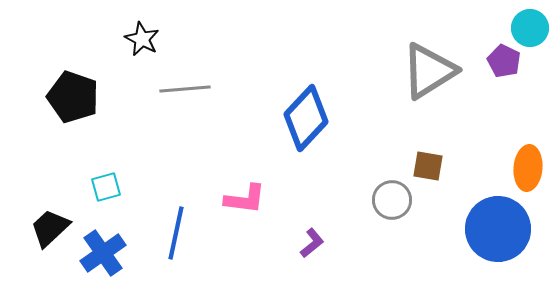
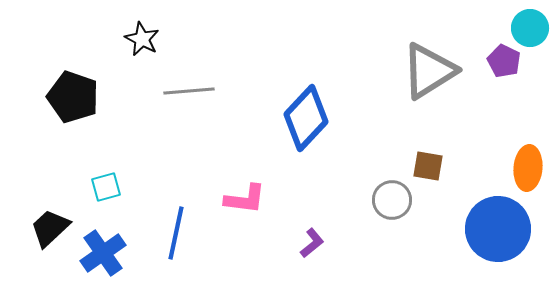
gray line: moved 4 px right, 2 px down
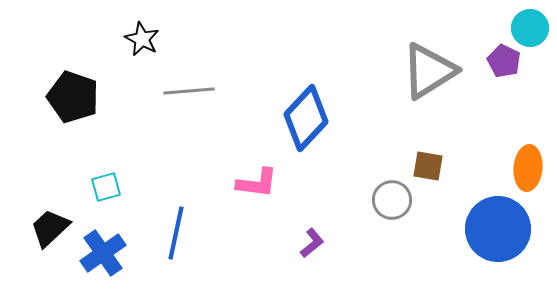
pink L-shape: moved 12 px right, 16 px up
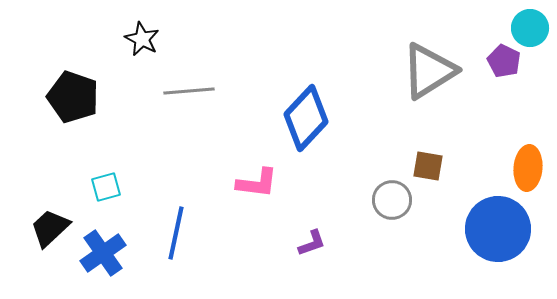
purple L-shape: rotated 20 degrees clockwise
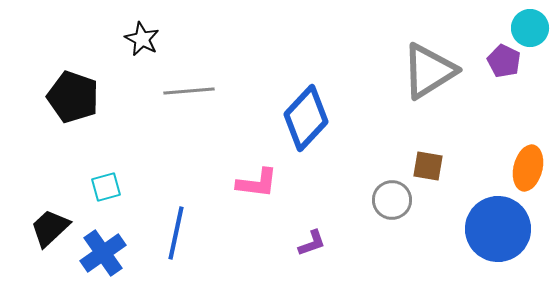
orange ellipse: rotated 9 degrees clockwise
